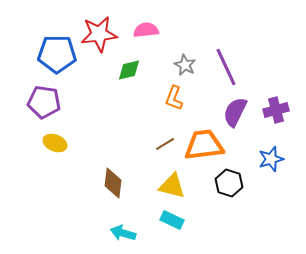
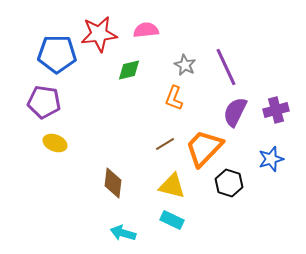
orange trapezoid: moved 3 px down; rotated 39 degrees counterclockwise
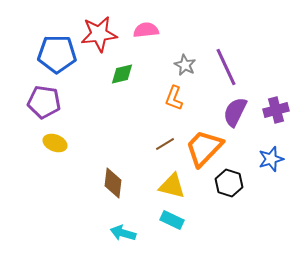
green diamond: moved 7 px left, 4 px down
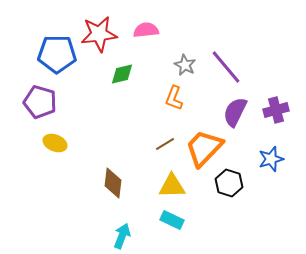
purple line: rotated 15 degrees counterclockwise
purple pentagon: moved 4 px left; rotated 8 degrees clockwise
yellow triangle: rotated 16 degrees counterclockwise
cyan arrow: moved 1 px left, 3 px down; rotated 95 degrees clockwise
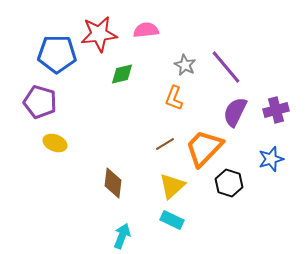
yellow triangle: rotated 40 degrees counterclockwise
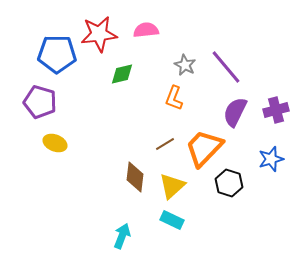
brown diamond: moved 22 px right, 6 px up
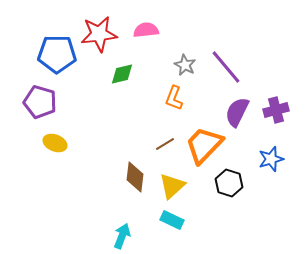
purple semicircle: moved 2 px right
orange trapezoid: moved 3 px up
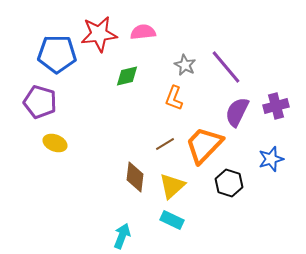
pink semicircle: moved 3 px left, 2 px down
green diamond: moved 5 px right, 2 px down
purple cross: moved 4 px up
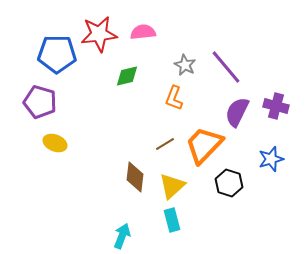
purple cross: rotated 30 degrees clockwise
cyan rectangle: rotated 50 degrees clockwise
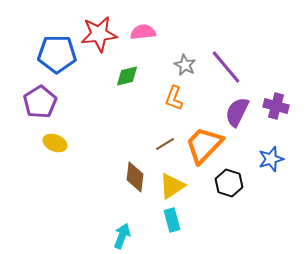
purple pentagon: rotated 24 degrees clockwise
yellow triangle: rotated 8 degrees clockwise
